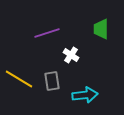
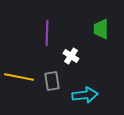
purple line: rotated 70 degrees counterclockwise
white cross: moved 1 px down
yellow line: moved 2 px up; rotated 20 degrees counterclockwise
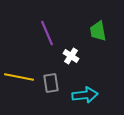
green trapezoid: moved 3 px left, 2 px down; rotated 10 degrees counterclockwise
purple line: rotated 25 degrees counterclockwise
gray rectangle: moved 1 px left, 2 px down
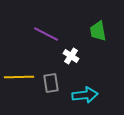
purple line: moved 1 px left, 1 px down; rotated 40 degrees counterclockwise
yellow line: rotated 12 degrees counterclockwise
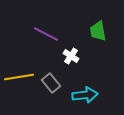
yellow line: rotated 8 degrees counterclockwise
gray rectangle: rotated 30 degrees counterclockwise
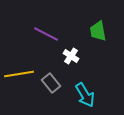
yellow line: moved 3 px up
cyan arrow: rotated 65 degrees clockwise
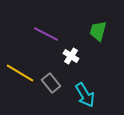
green trapezoid: rotated 25 degrees clockwise
yellow line: moved 1 px right, 1 px up; rotated 40 degrees clockwise
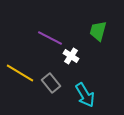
purple line: moved 4 px right, 4 px down
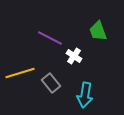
green trapezoid: rotated 35 degrees counterclockwise
white cross: moved 3 px right
yellow line: rotated 48 degrees counterclockwise
cyan arrow: rotated 40 degrees clockwise
